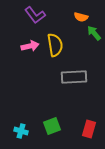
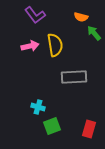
cyan cross: moved 17 px right, 24 px up
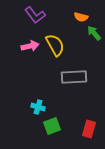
yellow semicircle: rotated 20 degrees counterclockwise
